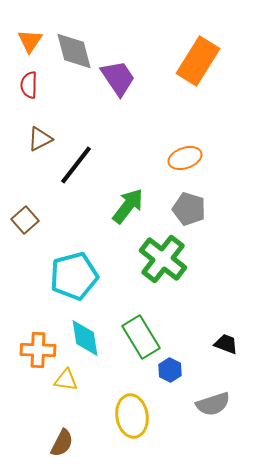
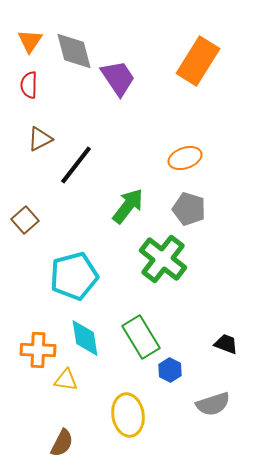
yellow ellipse: moved 4 px left, 1 px up
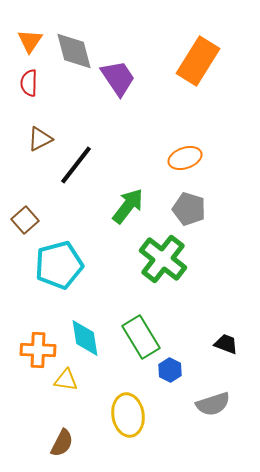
red semicircle: moved 2 px up
cyan pentagon: moved 15 px left, 11 px up
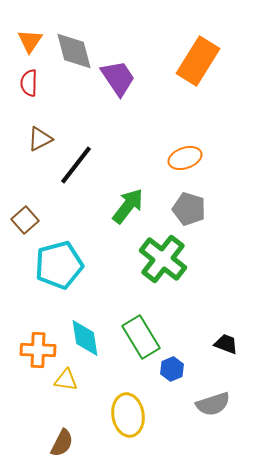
blue hexagon: moved 2 px right, 1 px up; rotated 10 degrees clockwise
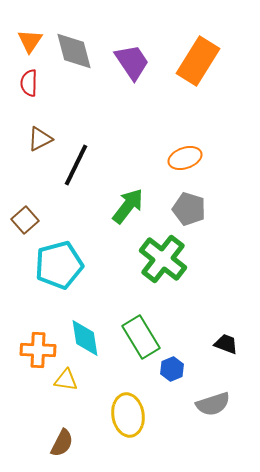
purple trapezoid: moved 14 px right, 16 px up
black line: rotated 12 degrees counterclockwise
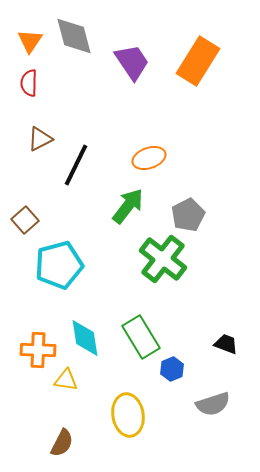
gray diamond: moved 15 px up
orange ellipse: moved 36 px left
gray pentagon: moved 1 px left, 6 px down; rotated 28 degrees clockwise
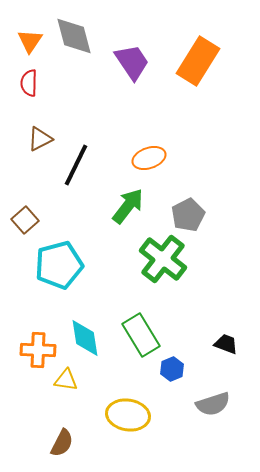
green rectangle: moved 2 px up
yellow ellipse: rotated 72 degrees counterclockwise
